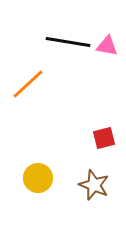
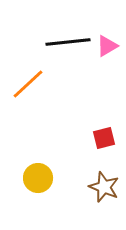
black line: rotated 15 degrees counterclockwise
pink triangle: rotated 40 degrees counterclockwise
brown star: moved 10 px right, 2 px down
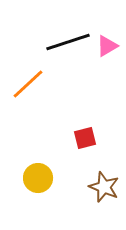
black line: rotated 12 degrees counterclockwise
red square: moved 19 px left
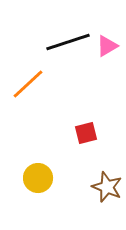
red square: moved 1 px right, 5 px up
brown star: moved 3 px right
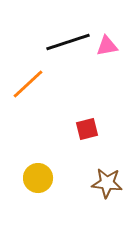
pink triangle: rotated 20 degrees clockwise
red square: moved 1 px right, 4 px up
brown star: moved 4 px up; rotated 16 degrees counterclockwise
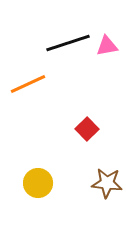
black line: moved 1 px down
orange line: rotated 18 degrees clockwise
red square: rotated 30 degrees counterclockwise
yellow circle: moved 5 px down
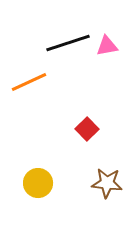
orange line: moved 1 px right, 2 px up
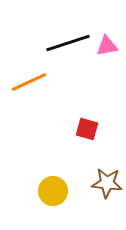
red square: rotated 30 degrees counterclockwise
yellow circle: moved 15 px right, 8 px down
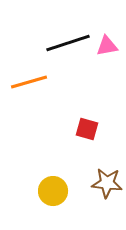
orange line: rotated 9 degrees clockwise
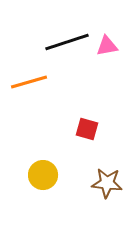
black line: moved 1 px left, 1 px up
yellow circle: moved 10 px left, 16 px up
